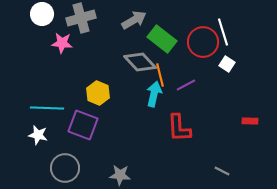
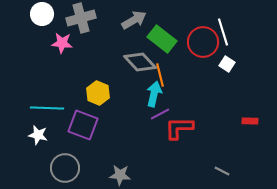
purple line: moved 26 px left, 29 px down
red L-shape: rotated 92 degrees clockwise
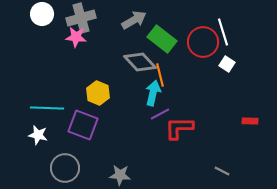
pink star: moved 14 px right, 6 px up
cyan arrow: moved 1 px left, 1 px up
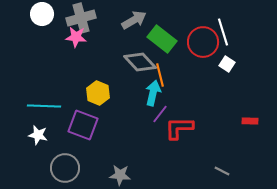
cyan line: moved 3 px left, 2 px up
purple line: rotated 24 degrees counterclockwise
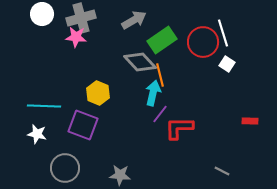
white line: moved 1 px down
green rectangle: moved 1 px down; rotated 72 degrees counterclockwise
white star: moved 1 px left, 1 px up
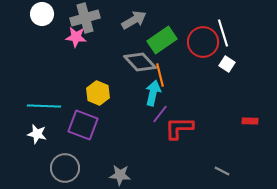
gray cross: moved 4 px right
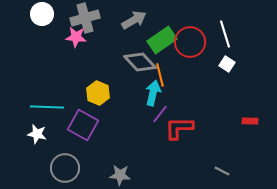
white line: moved 2 px right, 1 px down
red circle: moved 13 px left
cyan line: moved 3 px right, 1 px down
purple square: rotated 8 degrees clockwise
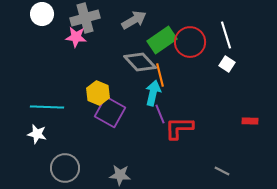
white line: moved 1 px right, 1 px down
purple line: rotated 60 degrees counterclockwise
purple square: moved 27 px right, 13 px up
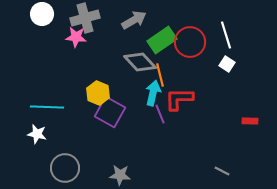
red L-shape: moved 29 px up
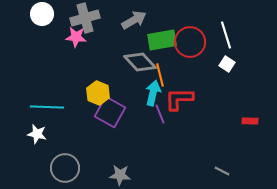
green rectangle: rotated 24 degrees clockwise
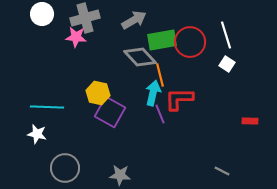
gray diamond: moved 5 px up
yellow hexagon: rotated 10 degrees counterclockwise
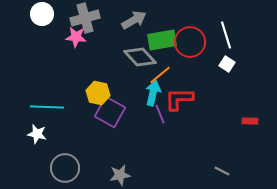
orange line: rotated 65 degrees clockwise
gray star: rotated 15 degrees counterclockwise
